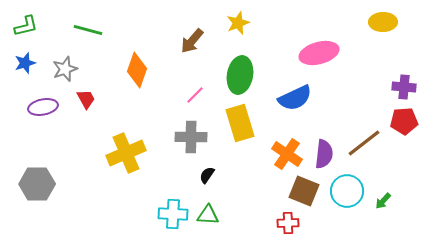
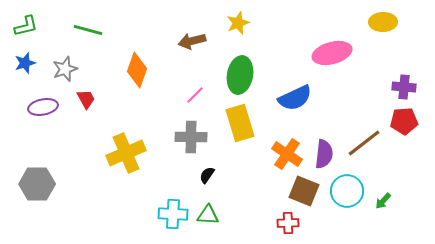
brown arrow: rotated 36 degrees clockwise
pink ellipse: moved 13 px right
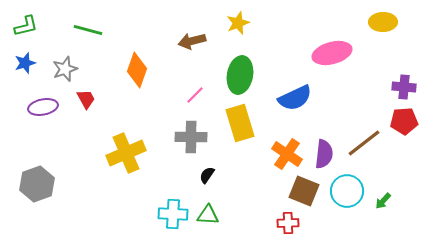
gray hexagon: rotated 20 degrees counterclockwise
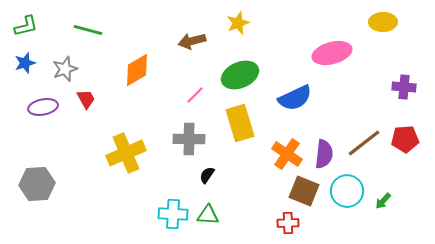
orange diamond: rotated 40 degrees clockwise
green ellipse: rotated 57 degrees clockwise
red pentagon: moved 1 px right, 18 px down
gray cross: moved 2 px left, 2 px down
gray hexagon: rotated 16 degrees clockwise
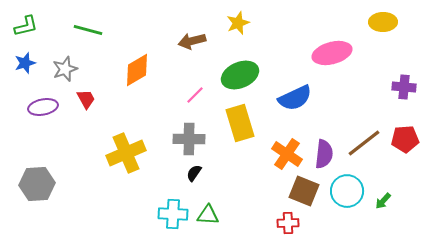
black semicircle: moved 13 px left, 2 px up
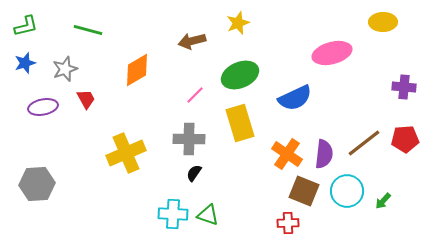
green triangle: rotated 15 degrees clockwise
